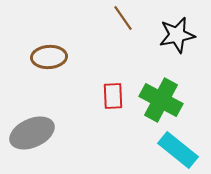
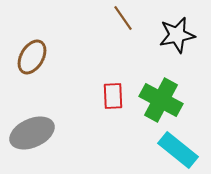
brown ellipse: moved 17 px left; rotated 56 degrees counterclockwise
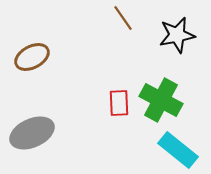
brown ellipse: rotated 32 degrees clockwise
red rectangle: moved 6 px right, 7 px down
